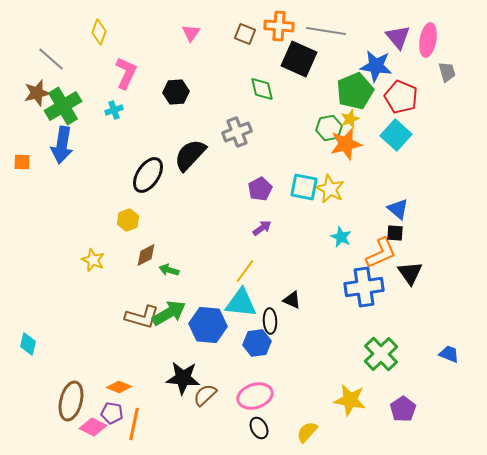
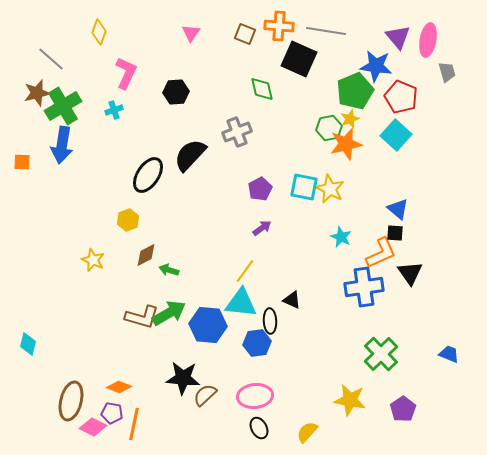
pink ellipse at (255, 396): rotated 12 degrees clockwise
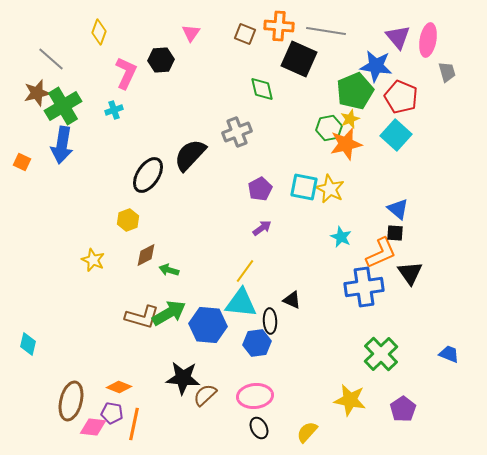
black hexagon at (176, 92): moved 15 px left, 32 px up
orange square at (22, 162): rotated 24 degrees clockwise
pink diamond at (93, 427): rotated 20 degrees counterclockwise
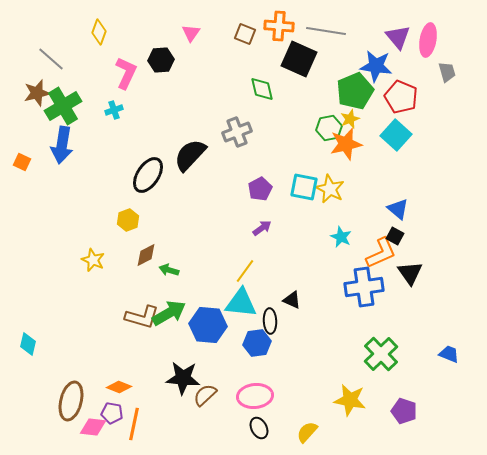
black square at (395, 233): moved 3 px down; rotated 24 degrees clockwise
purple pentagon at (403, 409): moved 1 px right, 2 px down; rotated 20 degrees counterclockwise
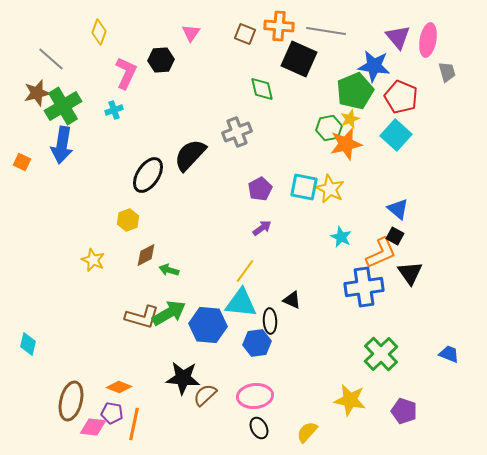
blue star at (376, 66): moved 2 px left
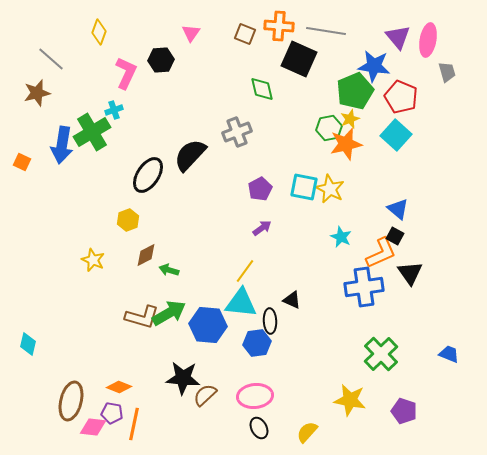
green cross at (63, 106): moved 29 px right, 26 px down
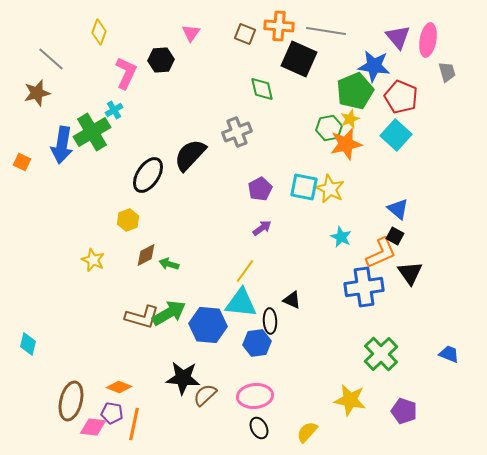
cyan cross at (114, 110): rotated 12 degrees counterclockwise
green arrow at (169, 270): moved 6 px up
